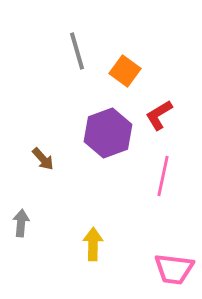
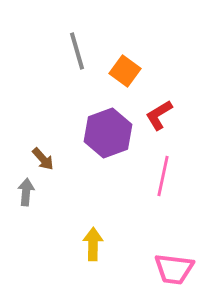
gray arrow: moved 5 px right, 31 px up
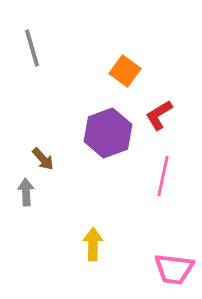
gray line: moved 45 px left, 3 px up
gray arrow: rotated 8 degrees counterclockwise
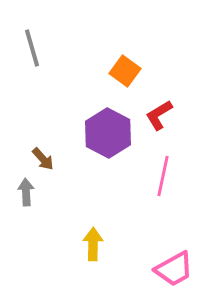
purple hexagon: rotated 12 degrees counterclockwise
pink trapezoid: rotated 36 degrees counterclockwise
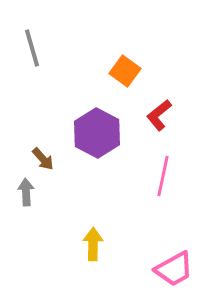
red L-shape: rotated 8 degrees counterclockwise
purple hexagon: moved 11 px left
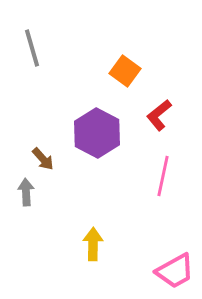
pink trapezoid: moved 1 px right, 2 px down
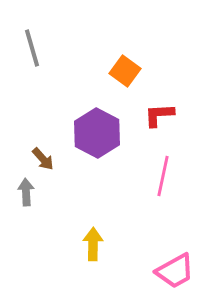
red L-shape: rotated 36 degrees clockwise
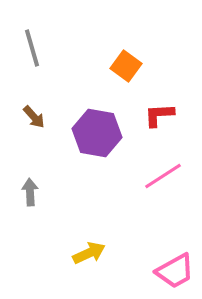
orange square: moved 1 px right, 5 px up
purple hexagon: rotated 18 degrees counterclockwise
brown arrow: moved 9 px left, 42 px up
pink line: rotated 45 degrees clockwise
gray arrow: moved 4 px right
yellow arrow: moved 4 px left, 9 px down; rotated 64 degrees clockwise
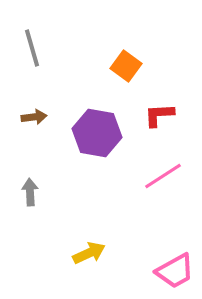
brown arrow: rotated 55 degrees counterclockwise
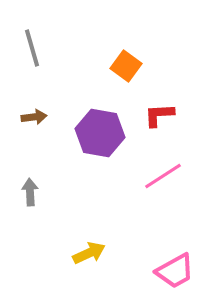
purple hexagon: moved 3 px right
